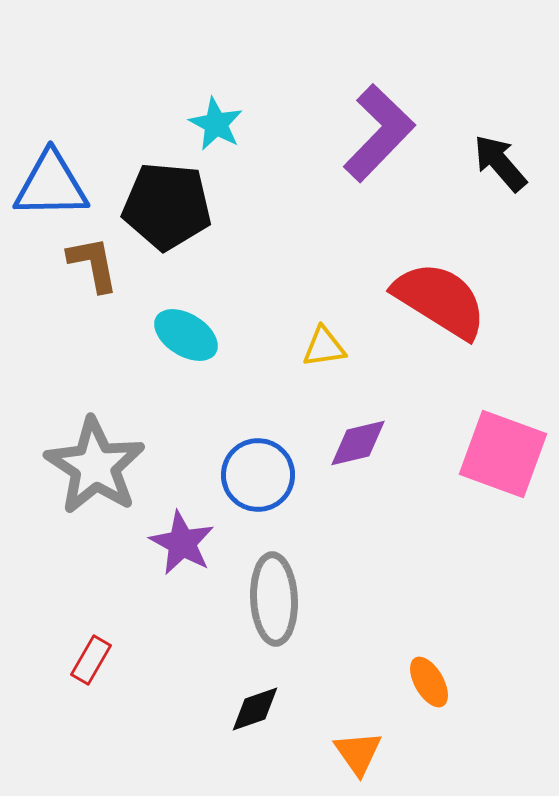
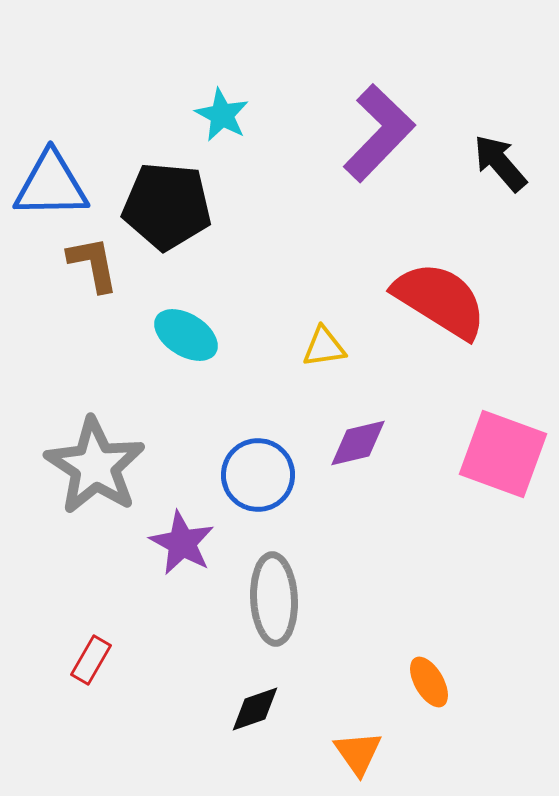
cyan star: moved 6 px right, 9 px up
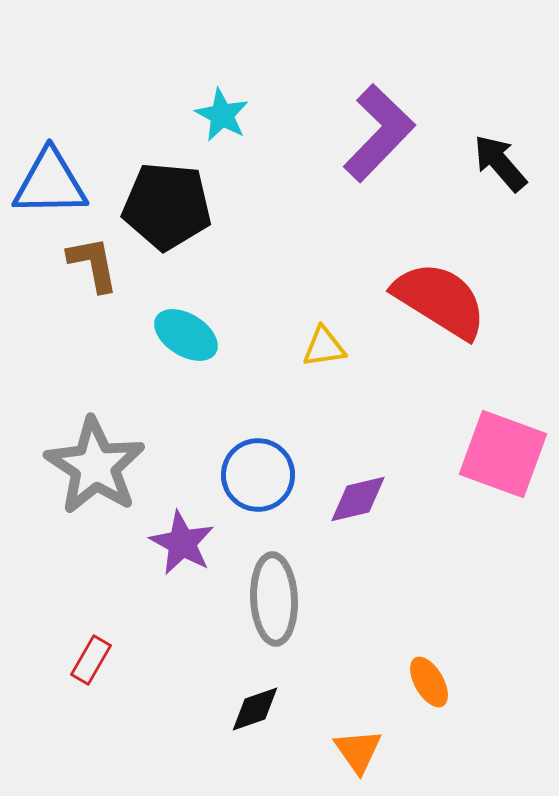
blue triangle: moved 1 px left, 2 px up
purple diamond: moved 56 px down
orange triangle: moved 2 px up
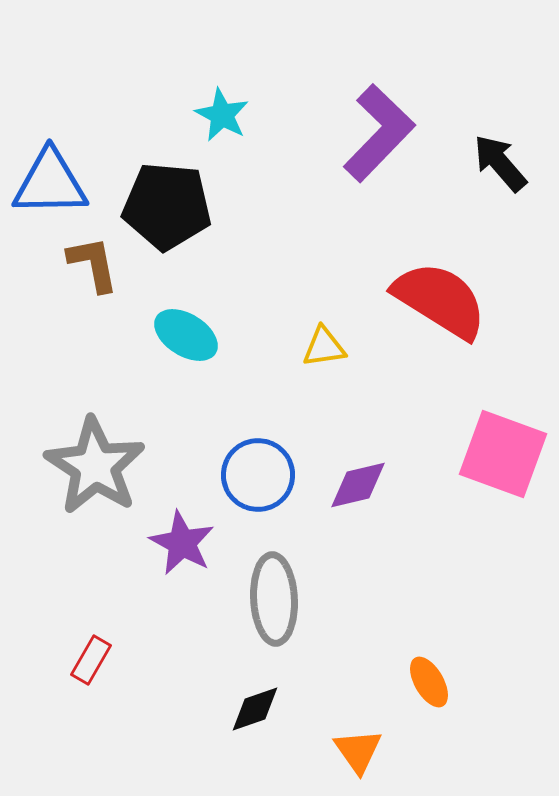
purple diamond: moved 14 px up
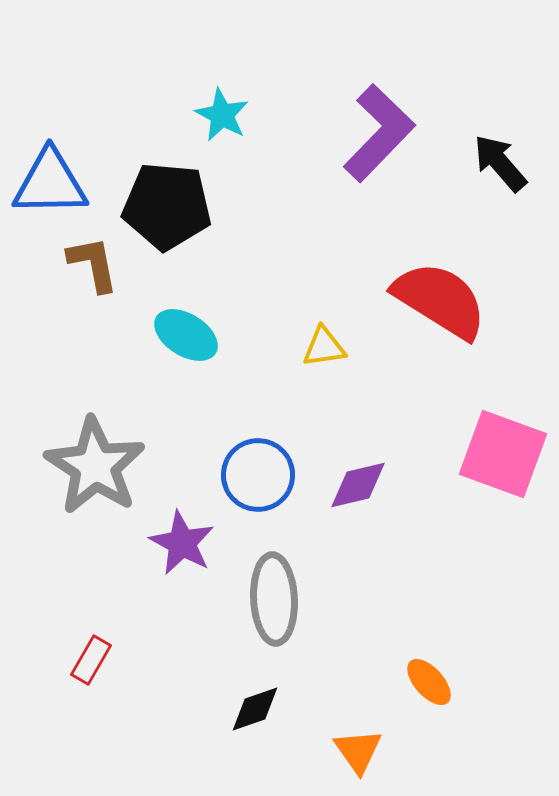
orange ellipse: rotated 12 degrees counterclockwise
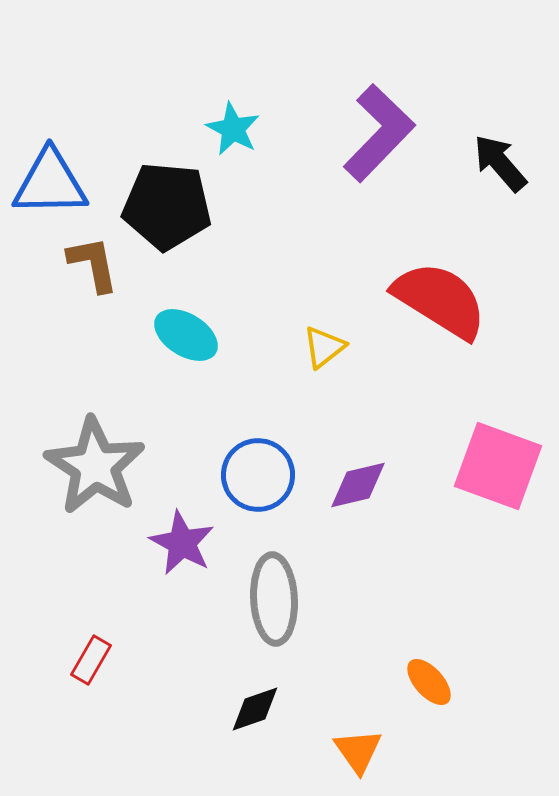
cyan star: moved 11 px right, 14 px down
yellow triangle: rotated 30 degrees counterclockwise
pink square: moved 5 px left, 12 px down
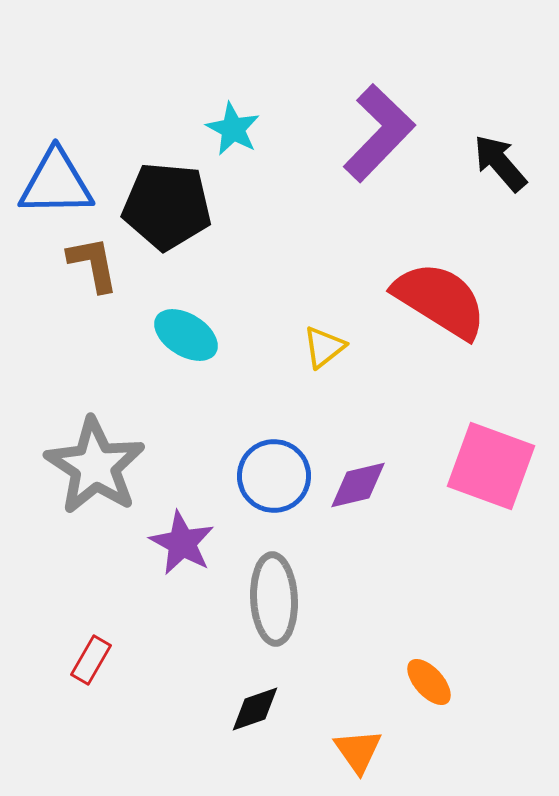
blue triangle: moved 6 px right
pink square: moved 7 px left
blue circle: moved 16 px right, 1 px down
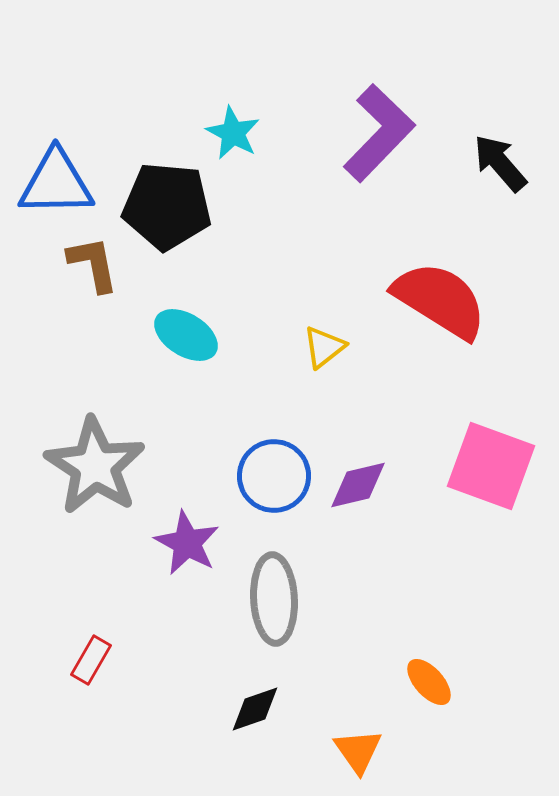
cyan star: moved 4 px down
purple star: moved 5 px right
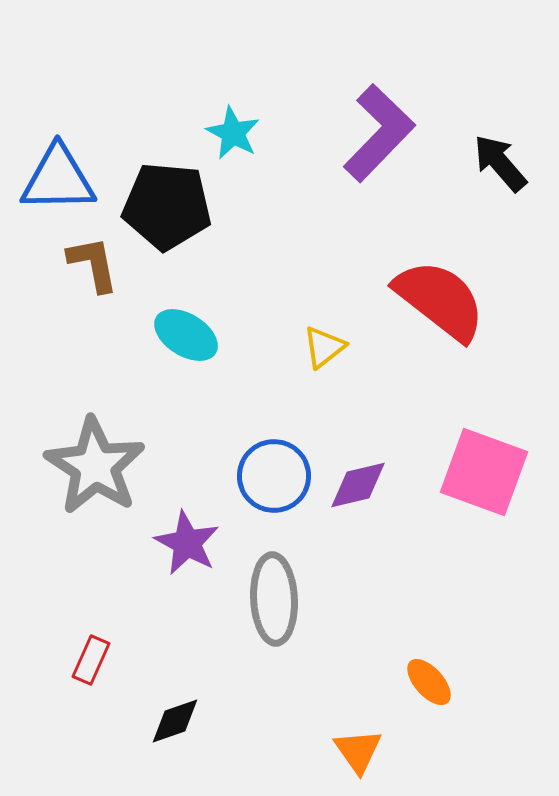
blue triangle: moved 2 px right, 4 px up
red semicircle: rotated 6 degrees clockwise
pink square: moved 7 px left, 6 px down
red rectangle: rotated 6 degrees counterclockwise
black diamond: moved 80 px left, 12 px down
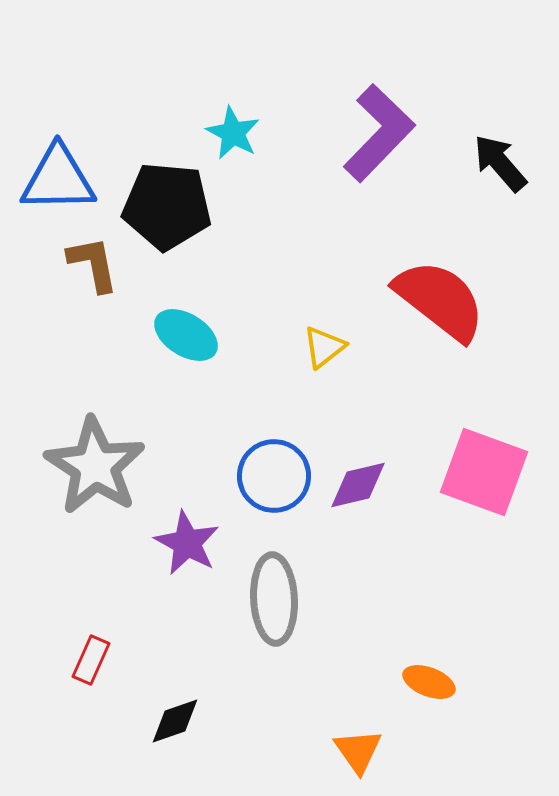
orange ellipse: rotated 27 degrees counterclockwise
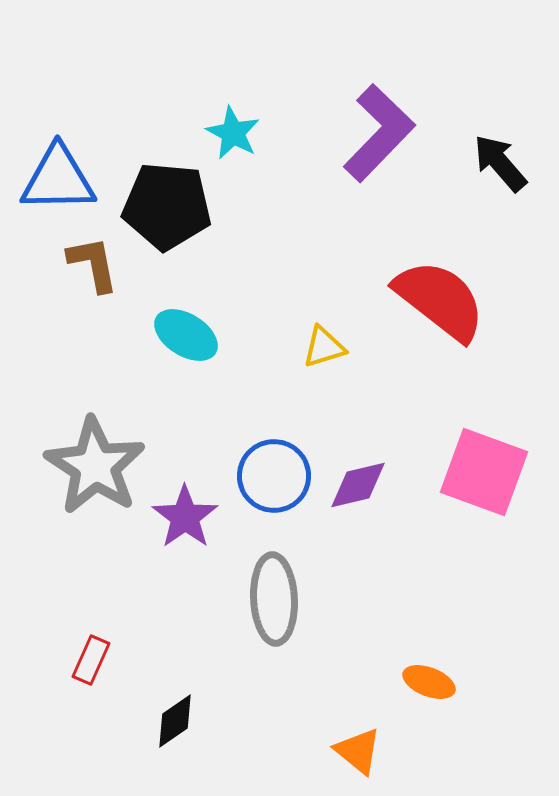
yellow triangle: rotated 21 degrees clockwise
purple star: moved 2 px left, 26 px up; rotated 8 degrees clockwise
black diamond: rotated 16 degrees counterclockwise
orange triangle: rotated 16 degrees counterclockwise
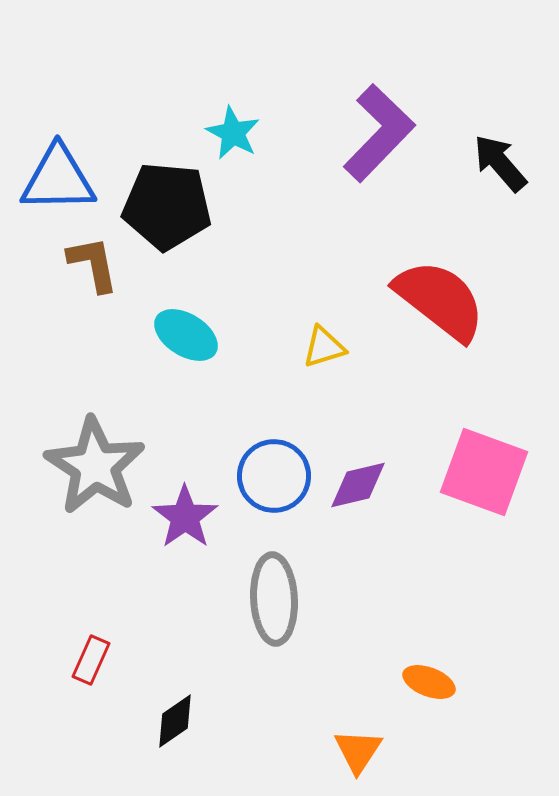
orange triangle: rotated 24 degrees clockwise
